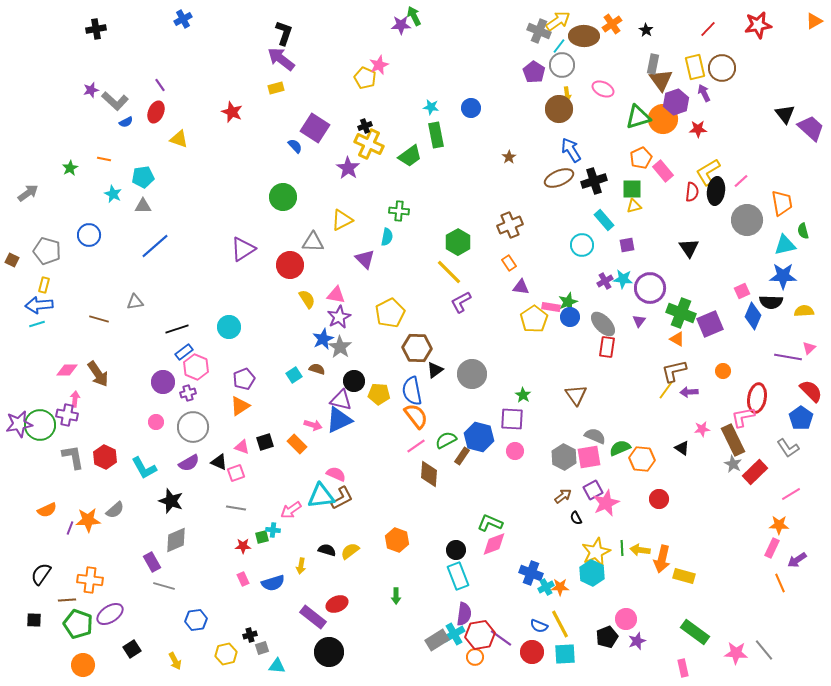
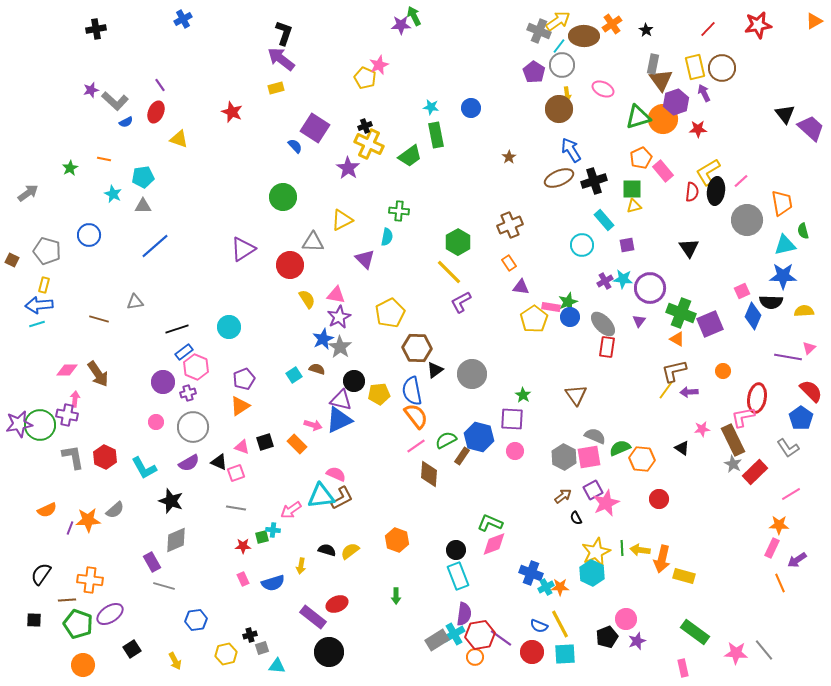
yellow pentagon at (379, 394): rotated 10 degrees counterclockwise
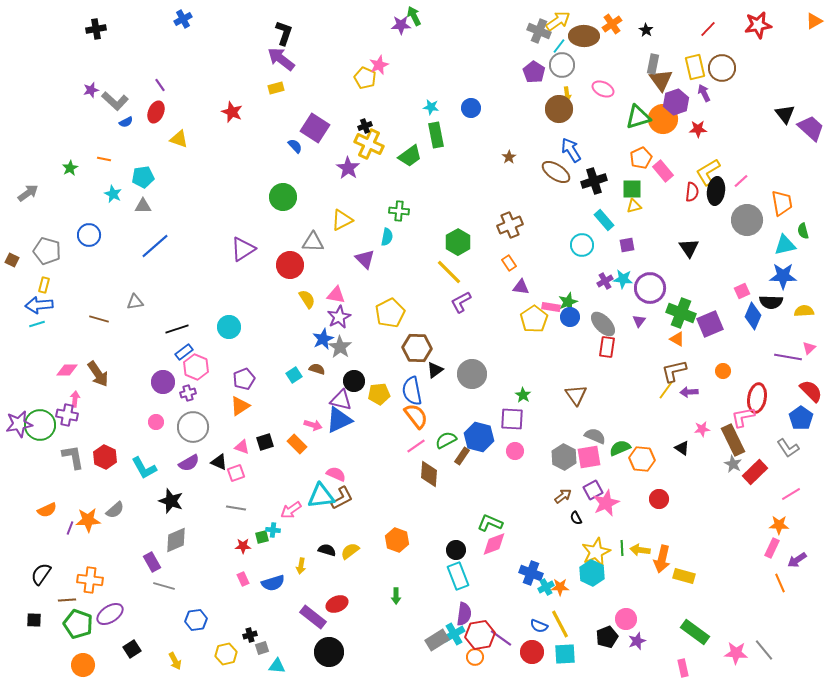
brown ellipse at (559, 178): moved 3 px left, 6 px up; rotated 56 degrees clockwise
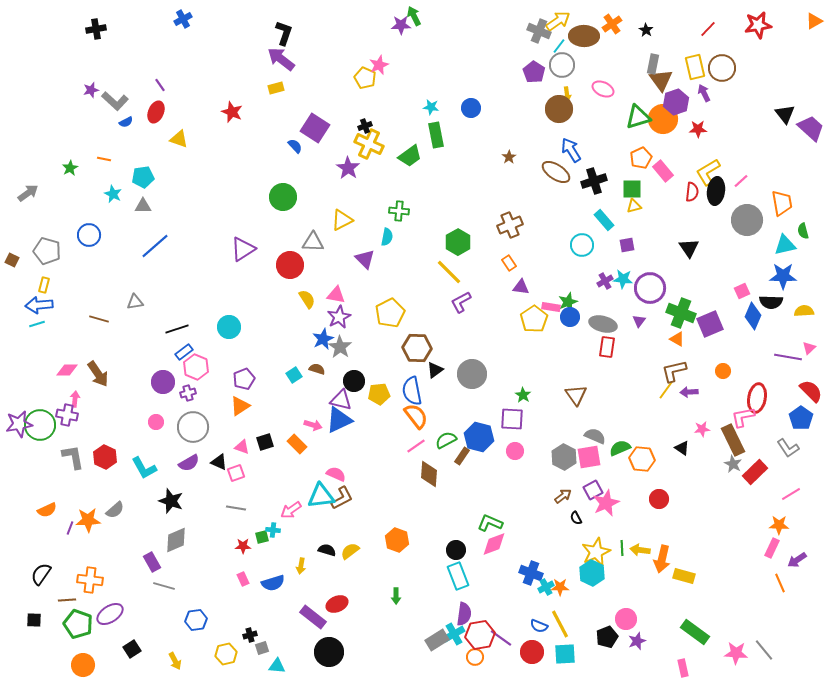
gray ellipse at (603, 324): rotated 32 degrees counterclockwise
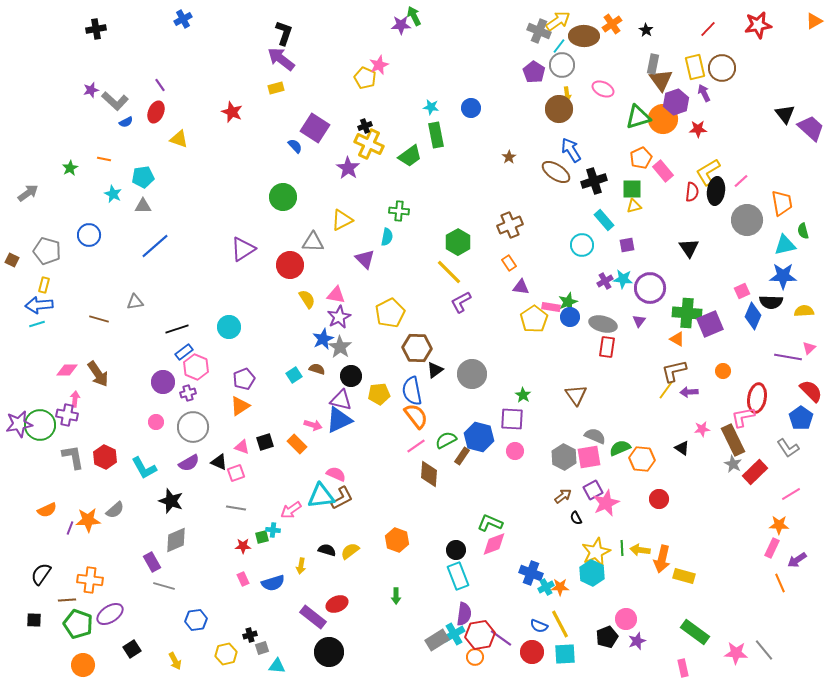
green cross at (681, 313): moved 6 px right; rotated 16 degrees counterclockwise
black circle at (354, 381): moved 3 px left, 5 px up
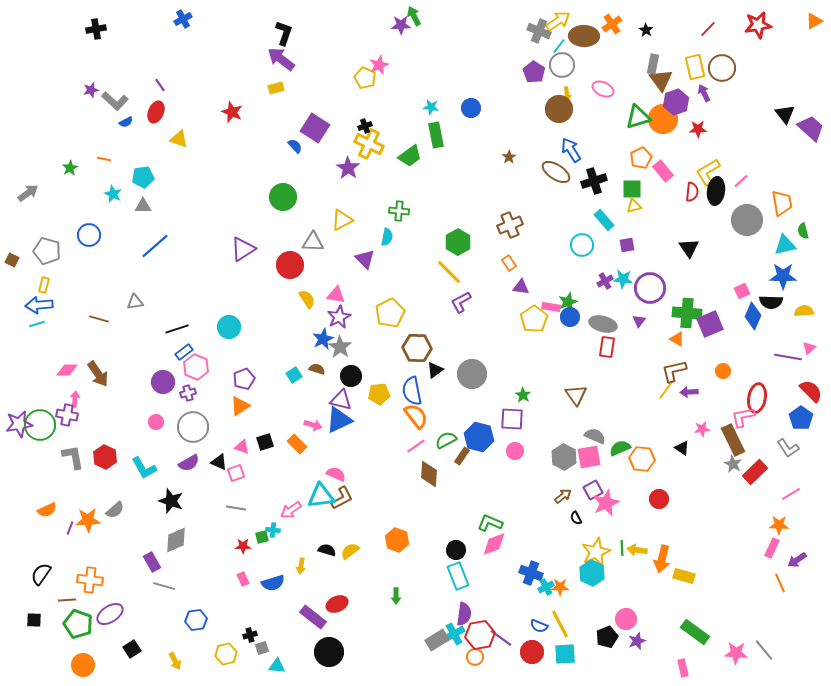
yellow arrow at (640, 550): moved 3 px left
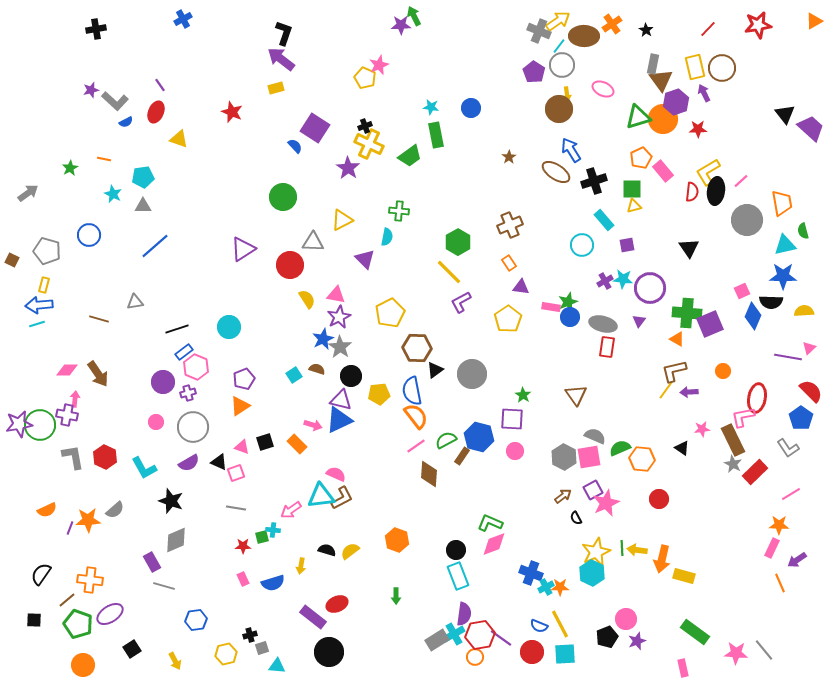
yellow pentagon at (534, 319): moved 26 px left
brown line at (67, 600): rotated 36 degrees counterclockwise
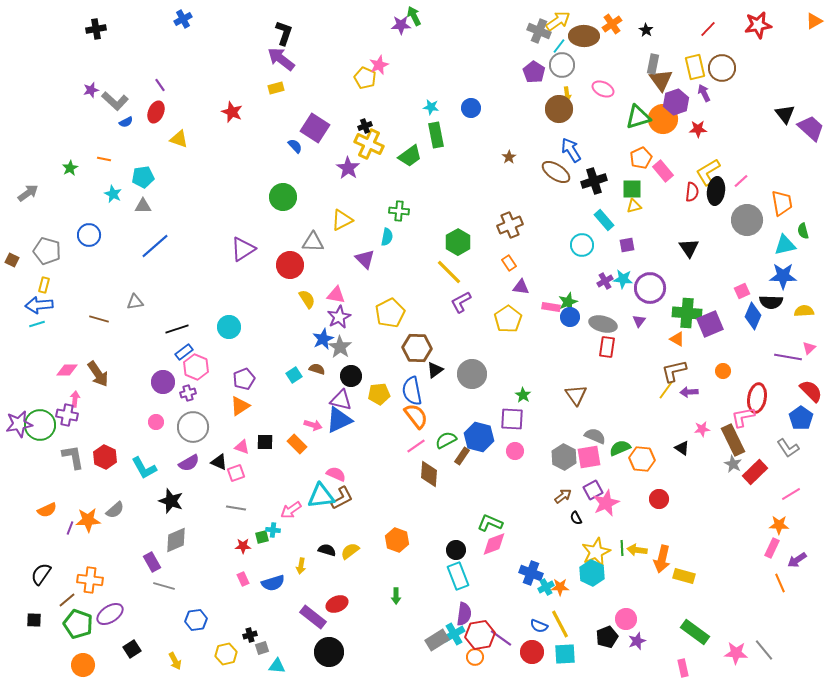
black square at (265, 442): rotated 18 degrees clockwise
